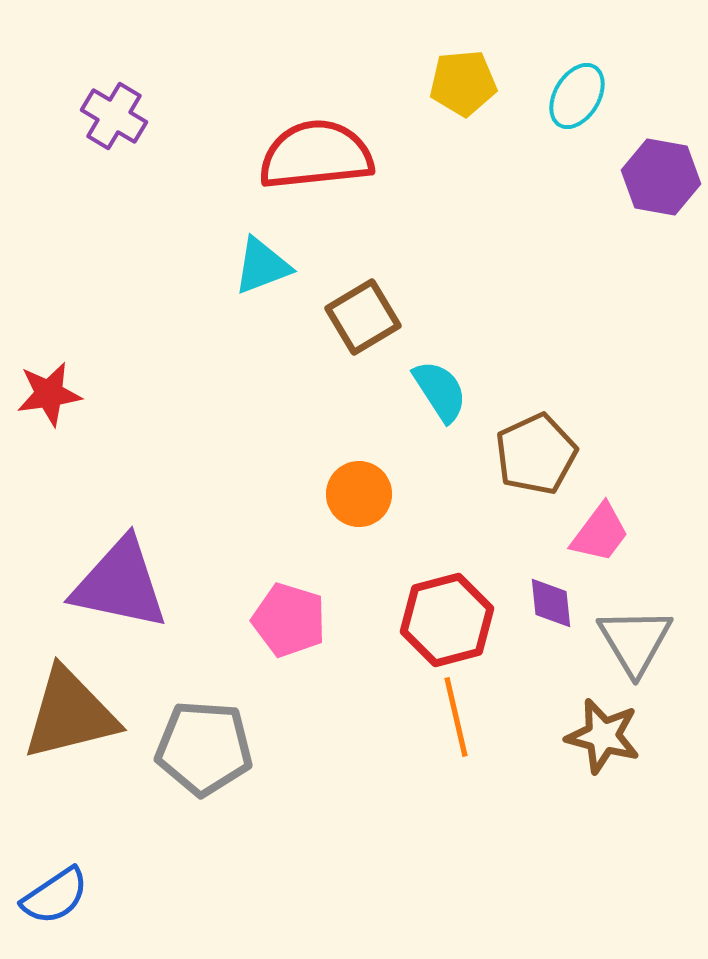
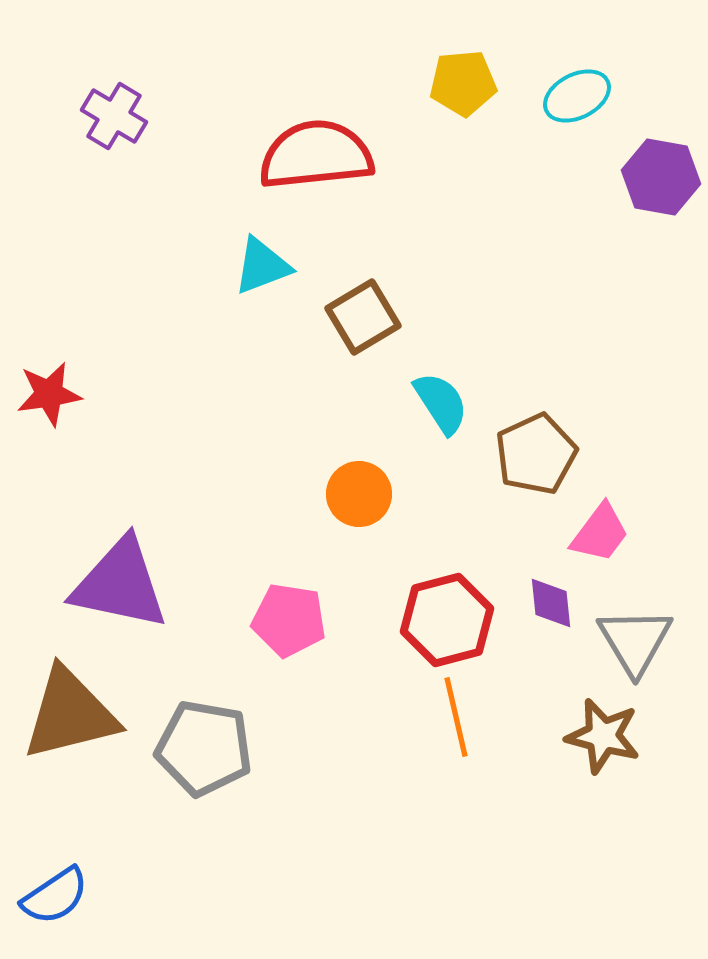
cyan ellipse: rotated 32 degrees clockwise
cyan semicircle: moved 1 px right, 12 px down
pink pentagon: rotated 8 degrees counterclockwise
gray pentagon: rotated 6 degrees clockwise
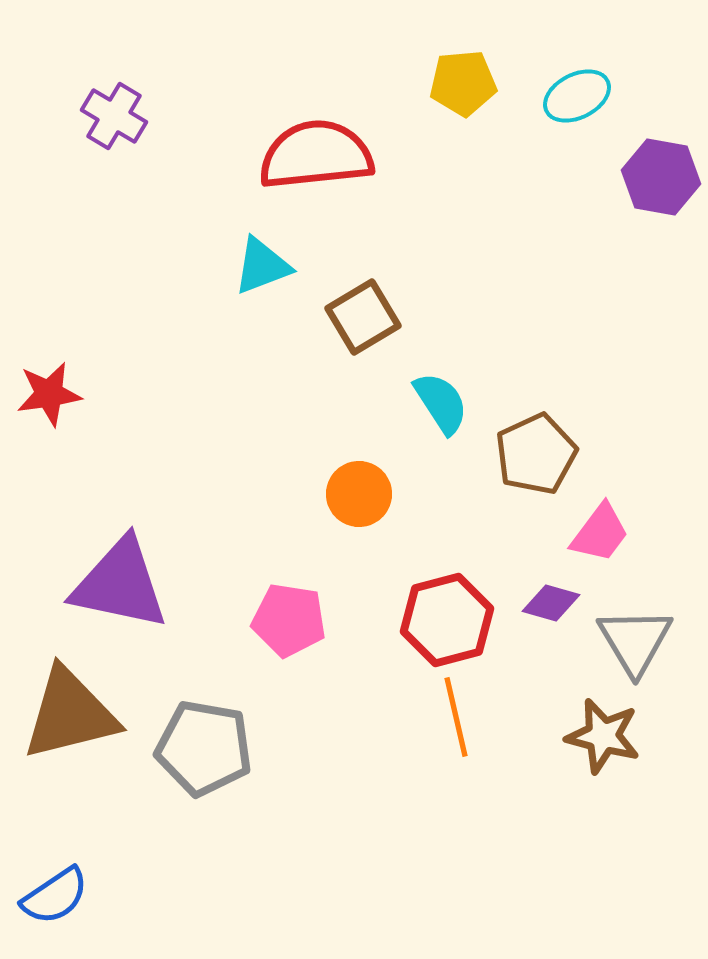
purple diamond: rotated 68 degrees counterclockwise
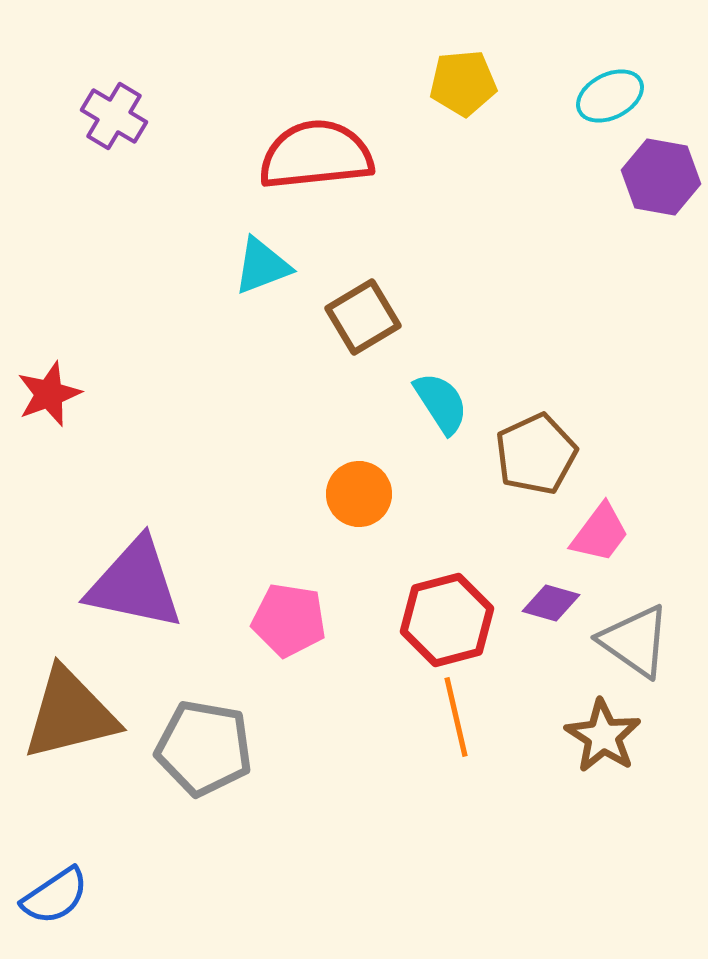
cyan ellipse: moved 33 px right
red star: rotated 12 degrees counterclockwise
purple triangle: moved 15 px right
gray triangle: rotated 24 degrees counterclockwise
brown star: rotated 18 degrees clockwise
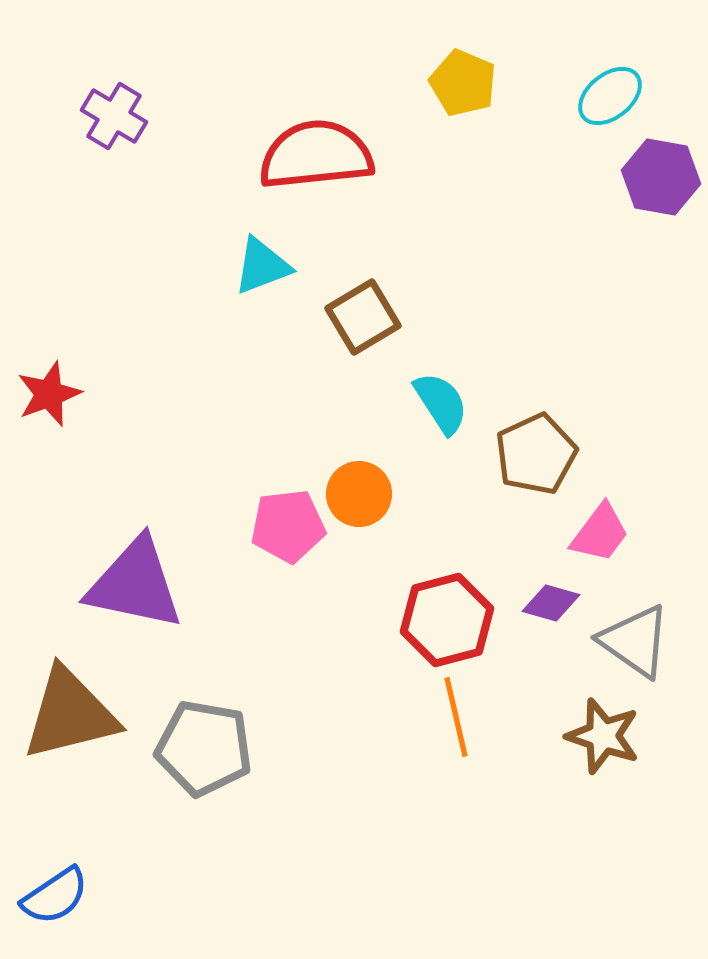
yellow pentagon: rotated 28 degrees clockwise
cyan ellipse: rotated 12 degrees counterclockwise
pink pentagon: moved 1 px left, 94 px up; rotated 16 degrees counterclockwise
brown star: rotated 14 degrees counterclockwise
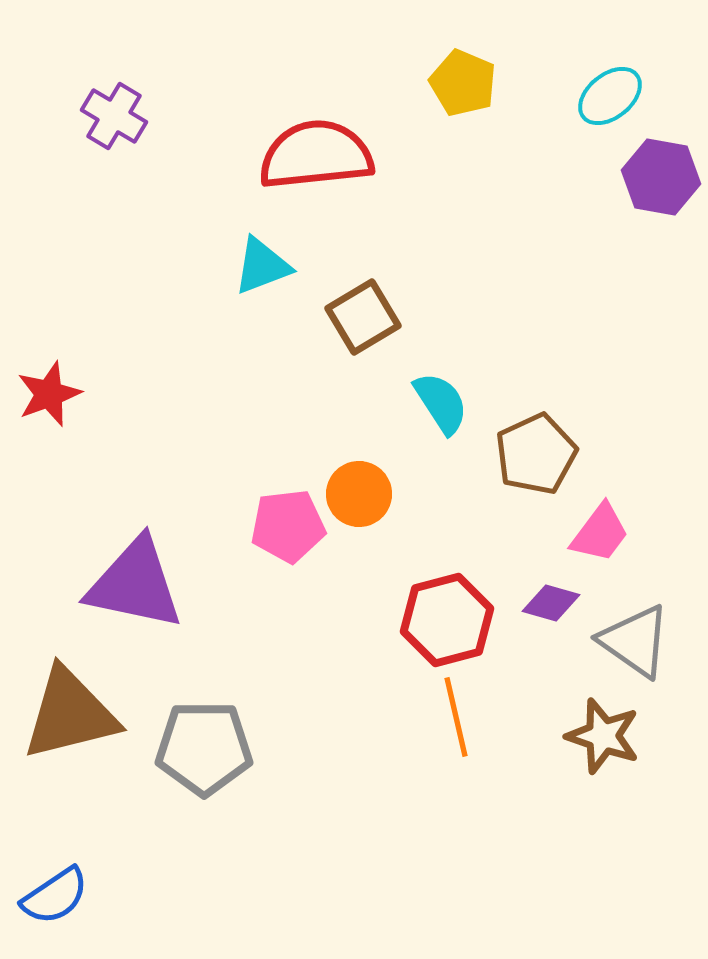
gray pentagon: rotated 10 degrees counterclockwise
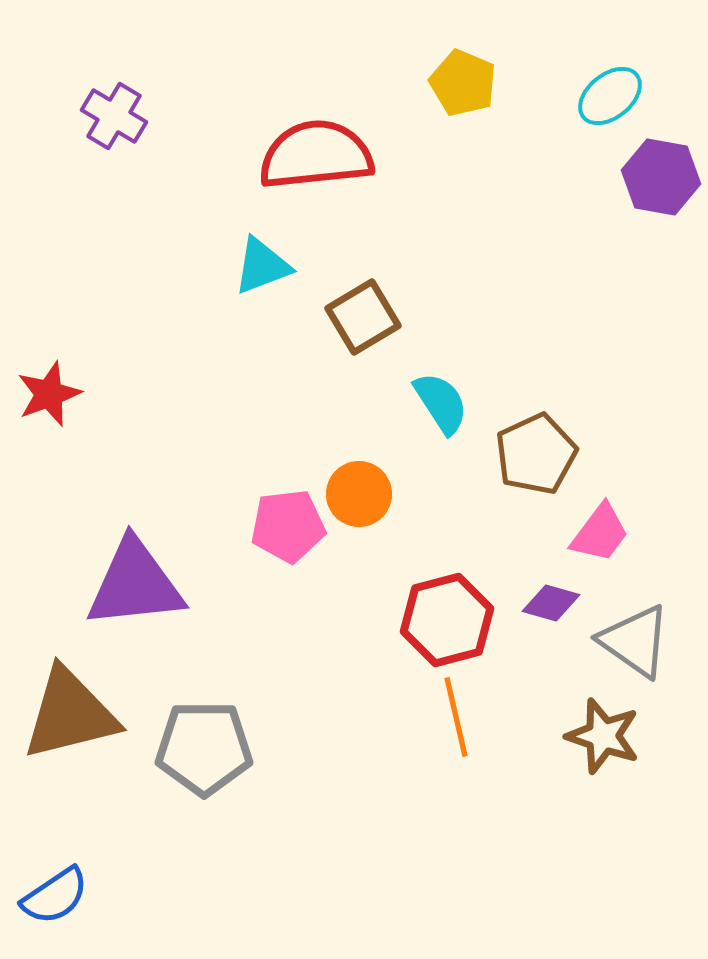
purple triangle: rotated 18 degrees counterclockwise
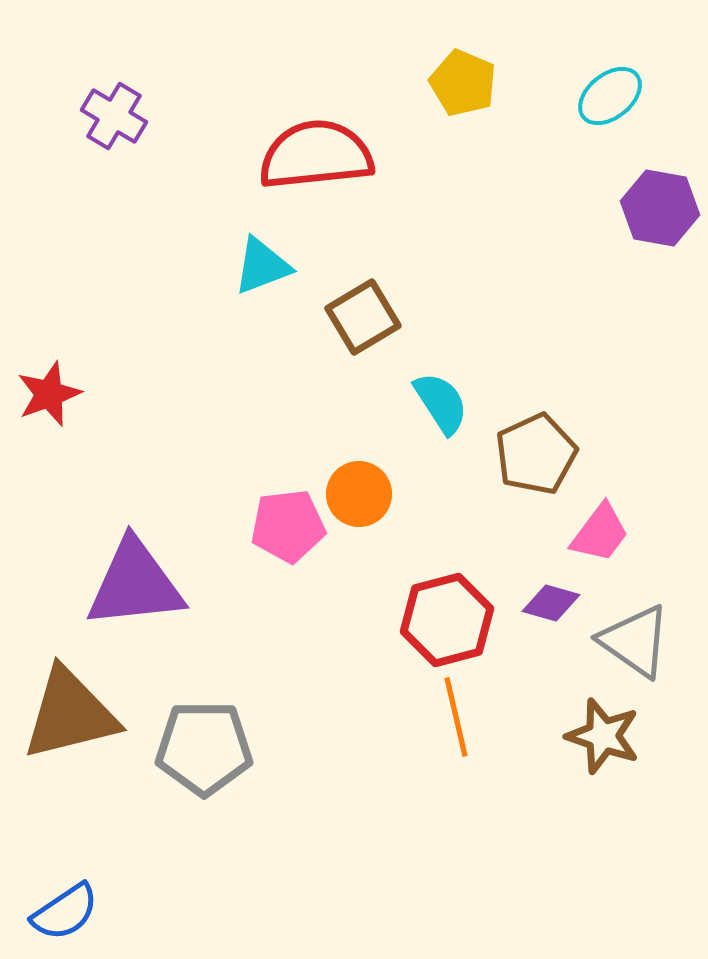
purple hexagon: moved 1 px left, 31 px down
blue semicircle: moved 10 px right, 16 px down
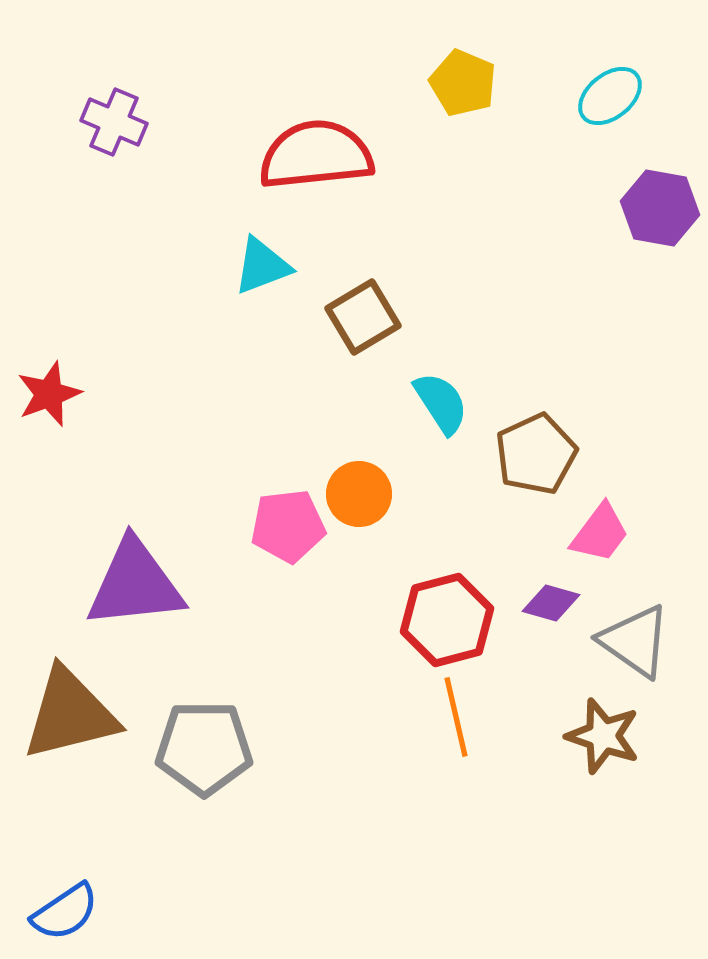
purple cross: moved 6 px down; rotated 8 degrees counterclockwise
